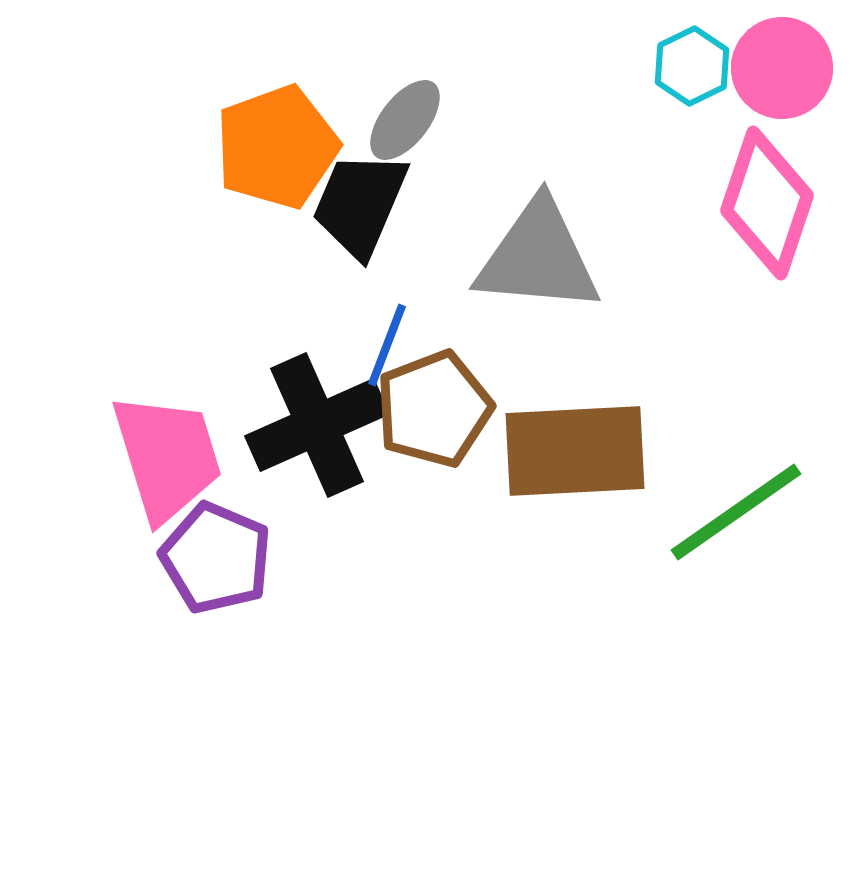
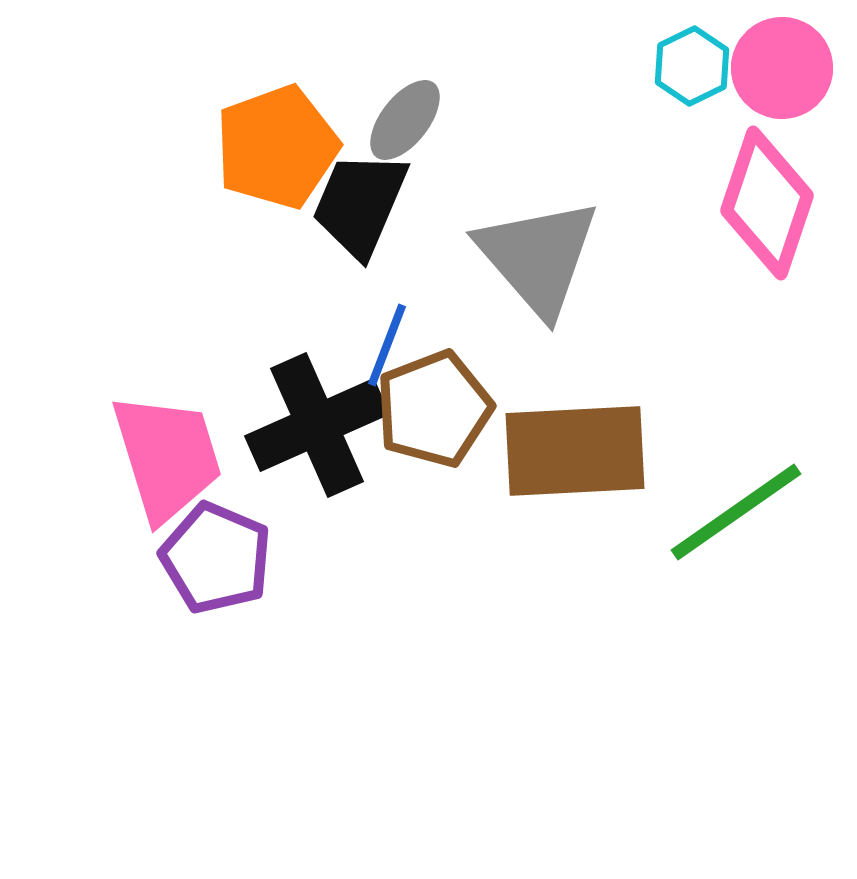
gray triangle: rotated 44 degrees clockwise
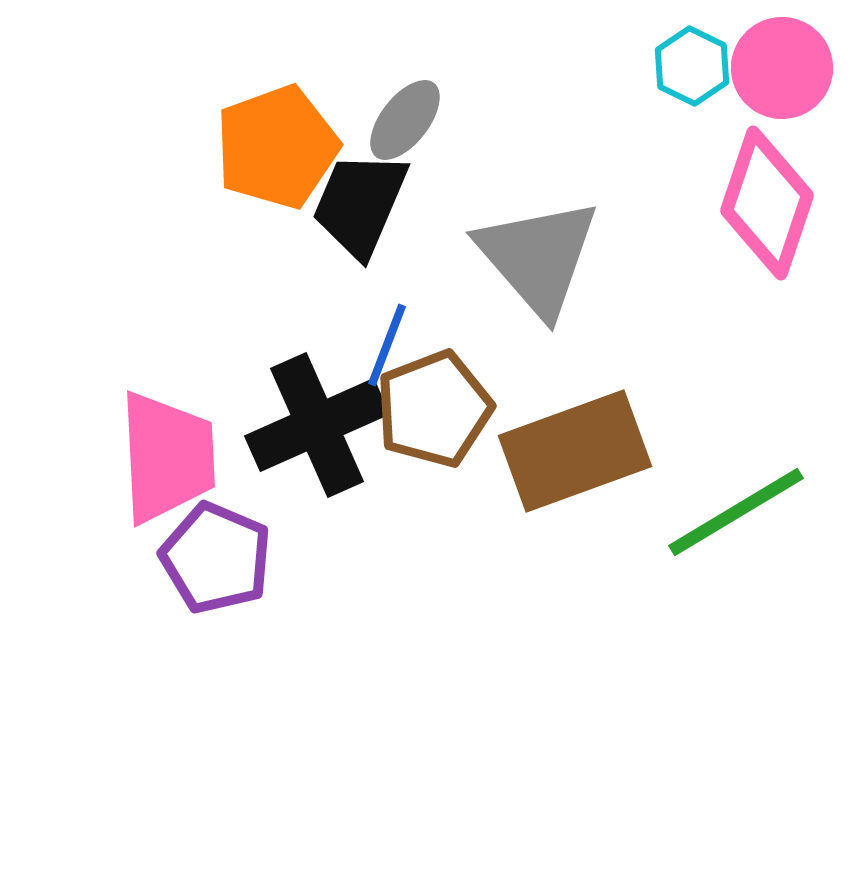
cyan hexagon: rotated 8 degrees counterclockwise
brown rectangle: rotated 17 degrees counterclockwise
pink trapezoid: rotated 14 degrees clockwise
green line: rotated 4 degrees clockwise
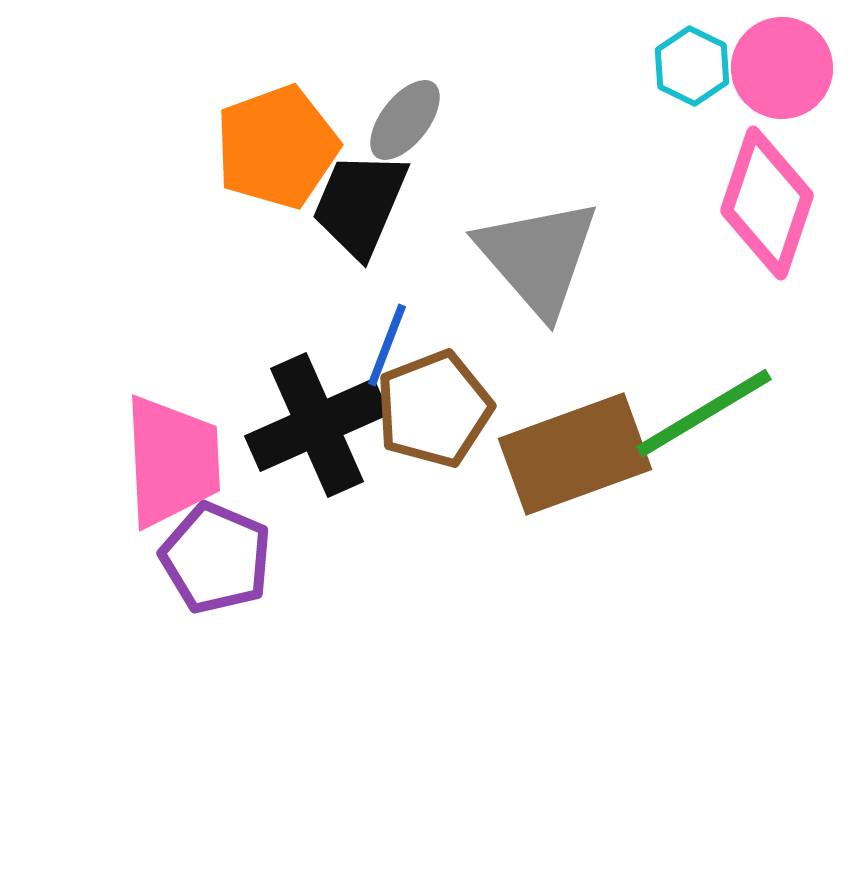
brown rectangle: moved 3 px down
pink trapezoid: moved 5 px right, 4 px down
green line: moved 32 px left, 99 px up
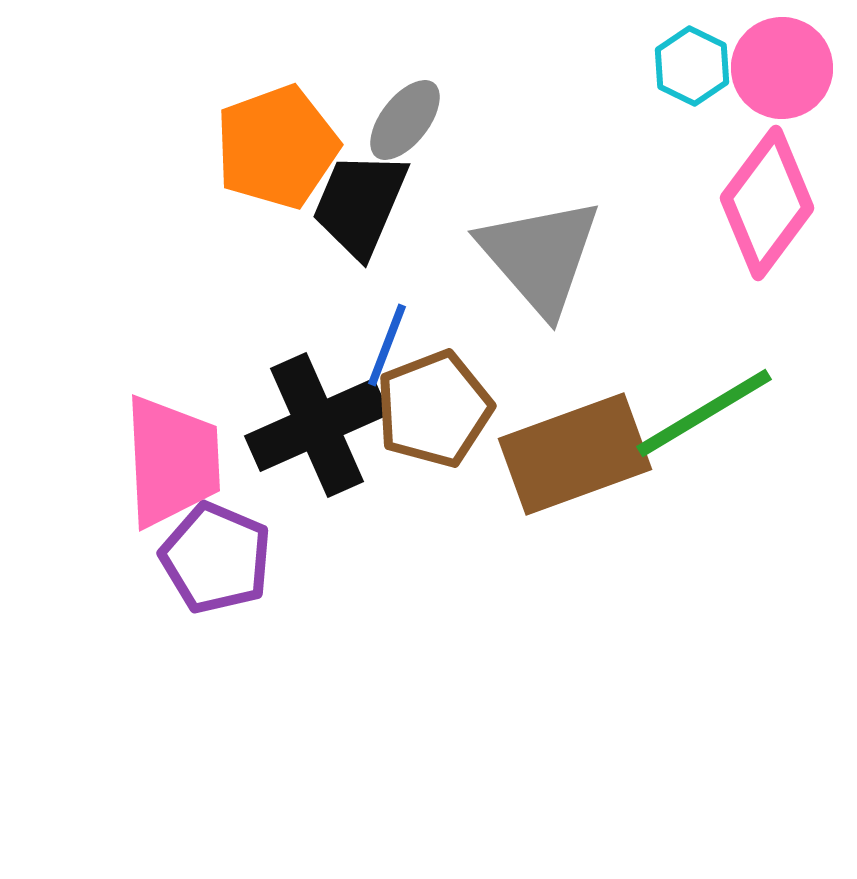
pink diamond: rotated 18 degrees clockwise
gray triangle: moved 2 px right, 1 px up
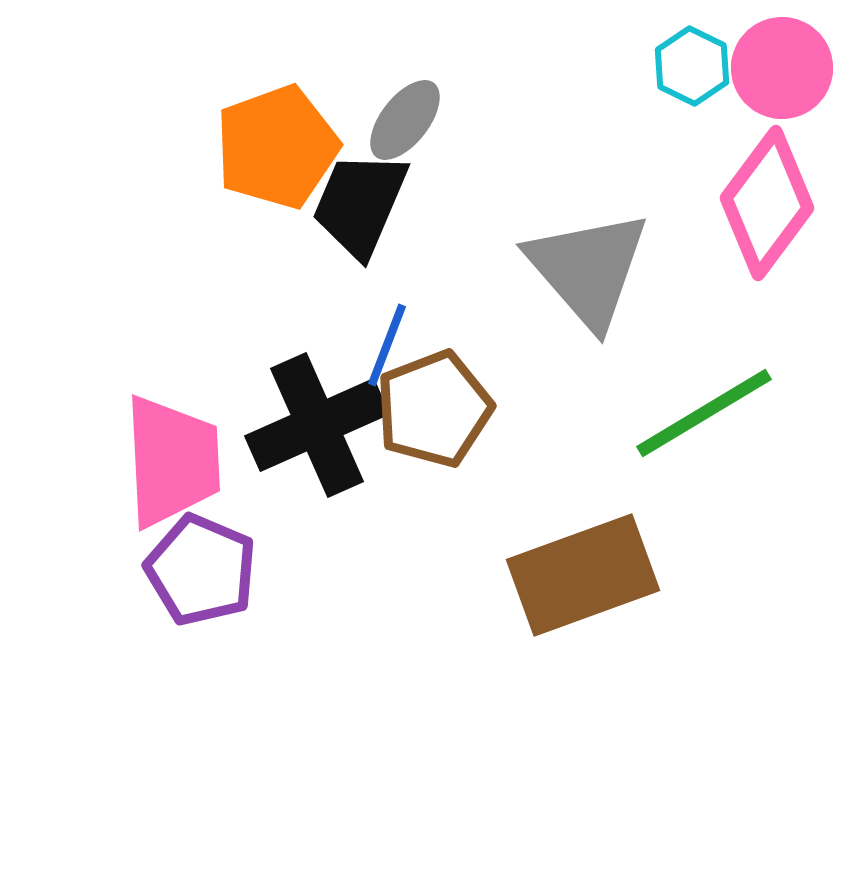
gray triangle: moved 48 px right, 13 px down
brown rectangle: moved 8 px right, 121 px down
purple pentagon: moved 15 px left, 12 px down
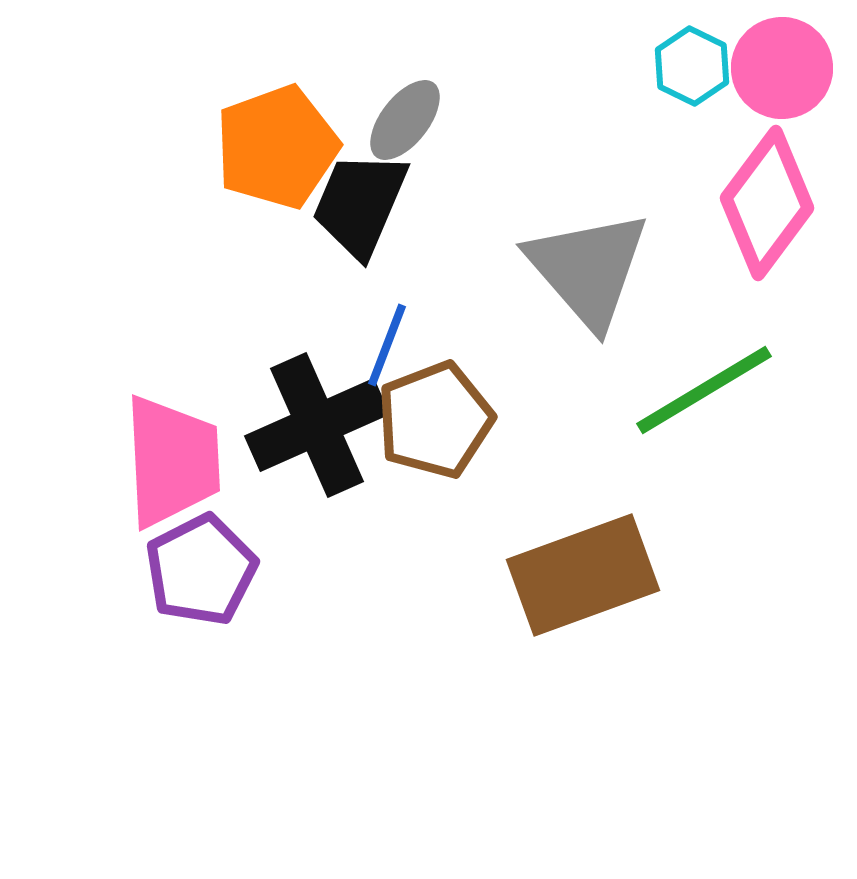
brown pentagon: moved 1 px right, 11 px down
green line: moved 23 px up
purple pentagon: rotated 22 degrees clockwise
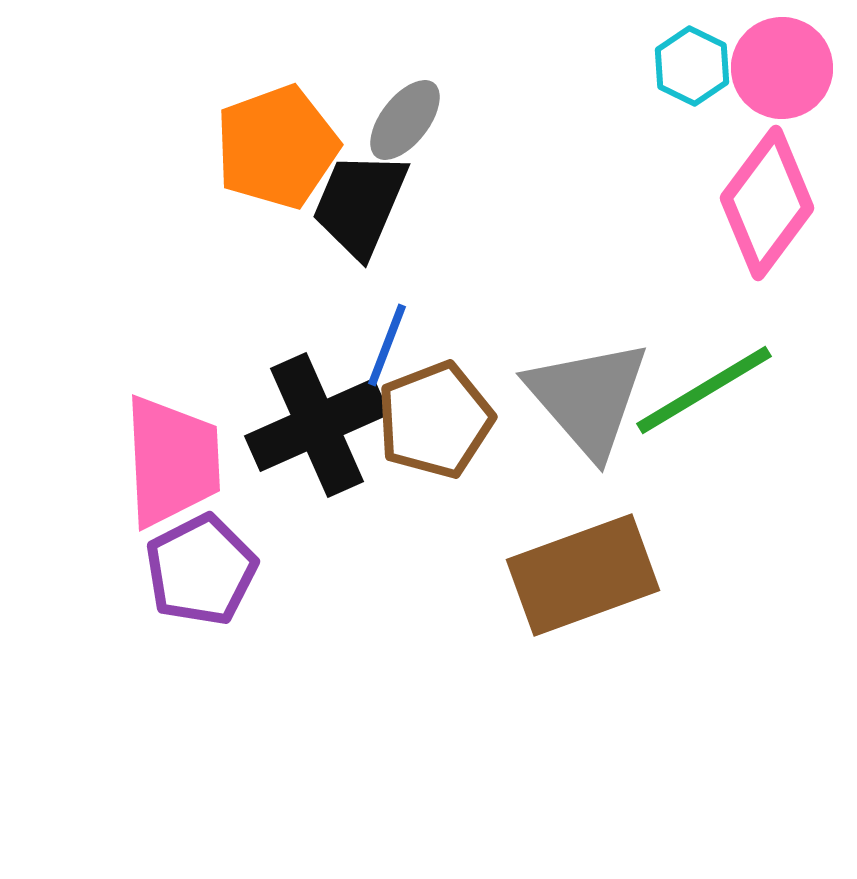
gray triangle: moved 129 px down
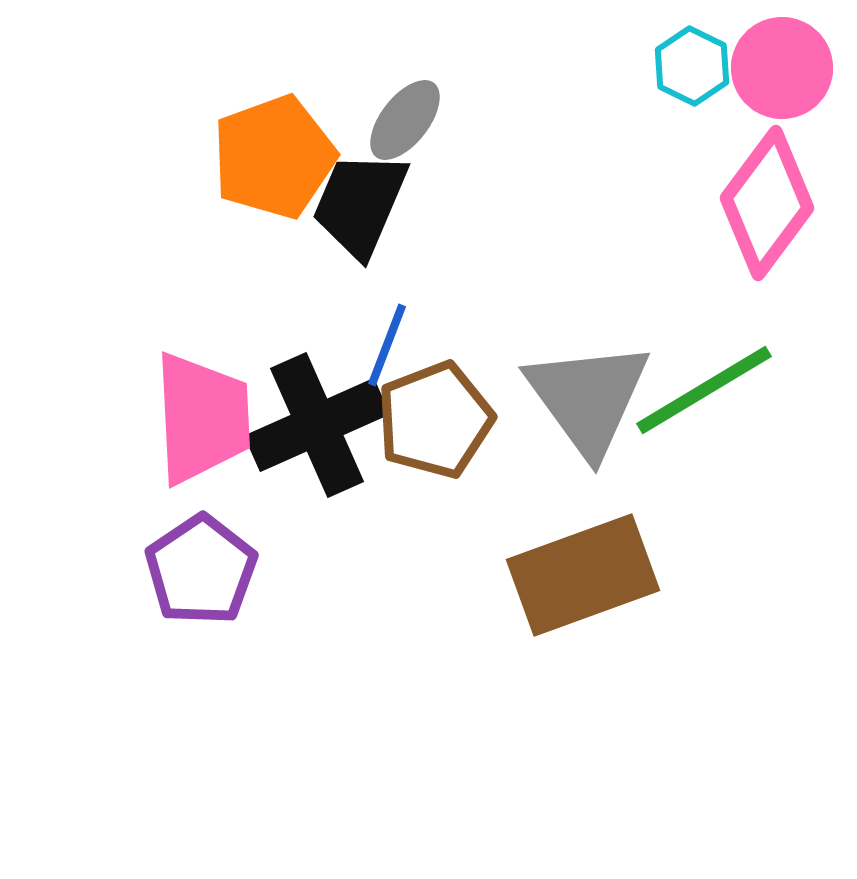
orange pentagon: moved 3 px left, 10 px down
gray triangle: rotated 5 degrees clockwise
pink trapezoid: moved 30 px right, 43 px up
purple pentagon: rotated 7 degrees counterclockwise
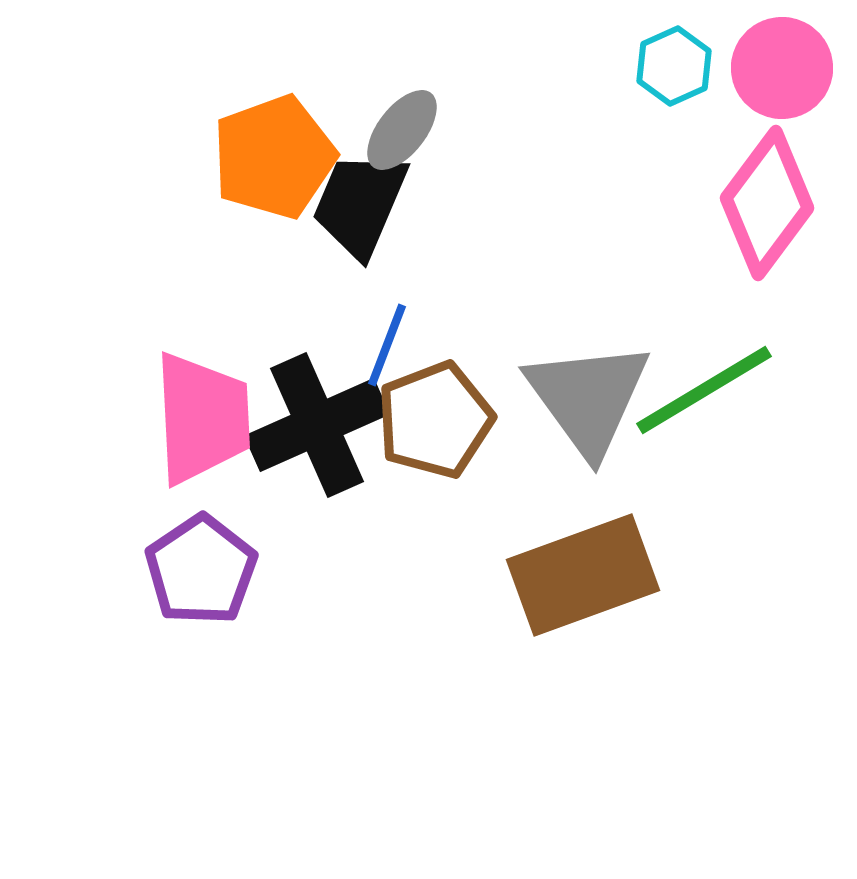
cyan hexagon: moved 18 px left; rotated 10 degrees clockwise
gray ellipse: moved 3 px left, 10 px down
